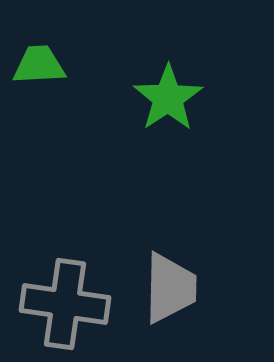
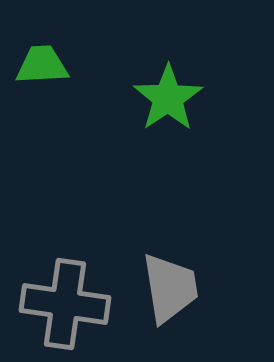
green trapezoid: moved 3 px right
gray trapezoid: rotated 10 degrees counterclockwise
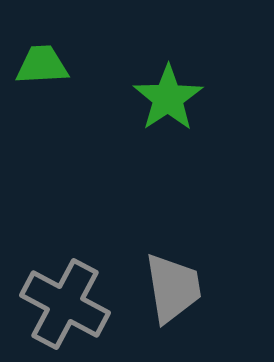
gray trapezoid: moved 3 px right
gray cross: rotated 20 degrees clockwise
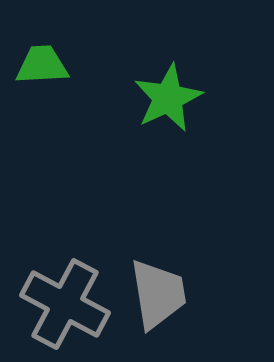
green star: rotated 8 degrees clockwise
gray trapezoid: moved 15 px left, 6 px down
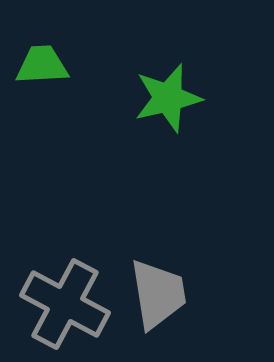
green star: rotated 12 degrees clockwise
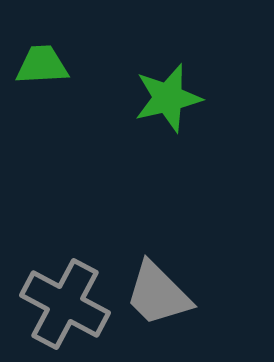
gray trapezoid: rotated 144 degrees clockwise
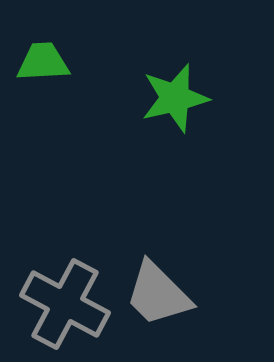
green trapezoid: moved 1 px right, 3 px up
green star: moved 7 px right
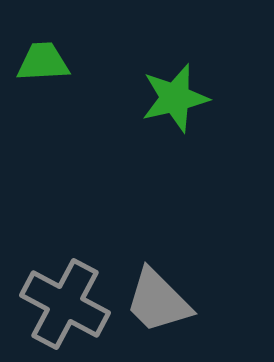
gray trapezoid: moved 7 px down
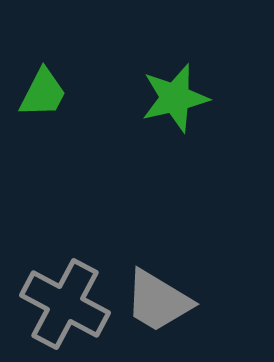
green trapezoid: moved 31 px down; rotated 120 degrees clockwise
gray trapezoid: rotated 14 degrees counterclockwise
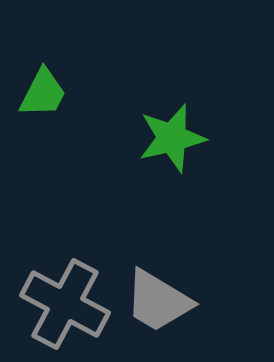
green star: moved 3 px left, 40 px down
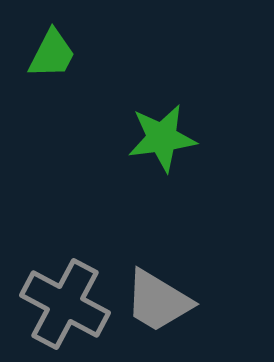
green trapezoid: moved 9 px right, 39 px up
green star: moved 10 px left; rotated 6 degrees clockwise
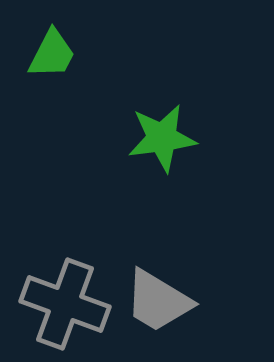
gray cross: rotated 8 degrees counterclockwise
